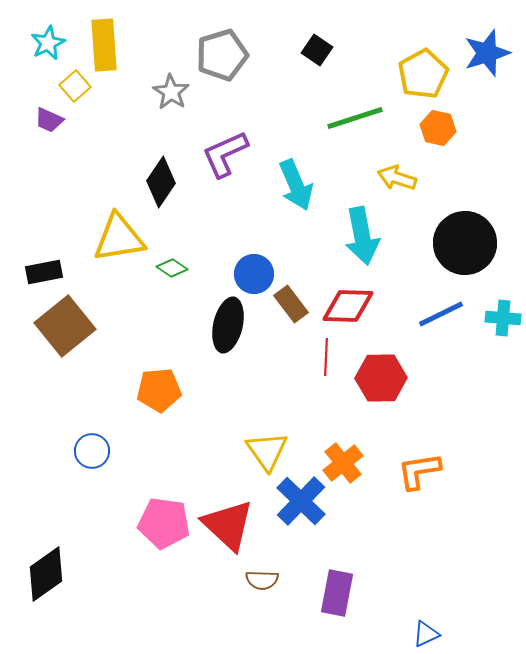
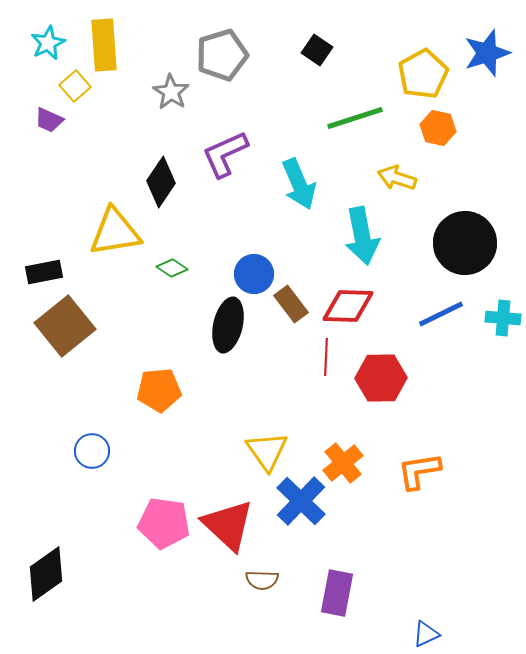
cyan arrow at (296, 185): moved 3 px right, 1 px up
yellow triangle at (119, 238): moved 4 px left, 6 px up
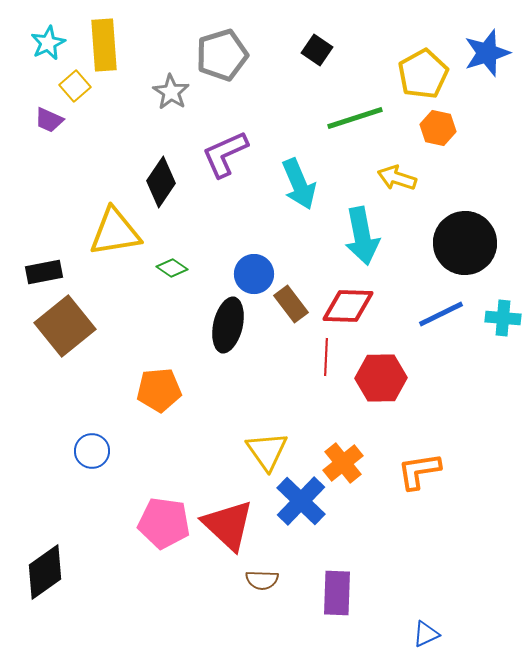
black diamond at (46, 574): moved 1 px left, 2 px up
purple rectangle at (337, 593): rotated 9 degrees counterclockwise
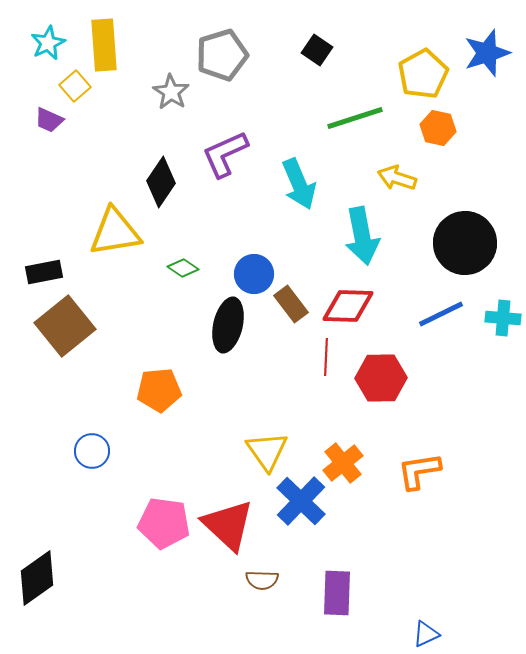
green diamond at (172, 268): moved 11 px right
black diamond at (45, 572): moved 8 px left, 6 px down
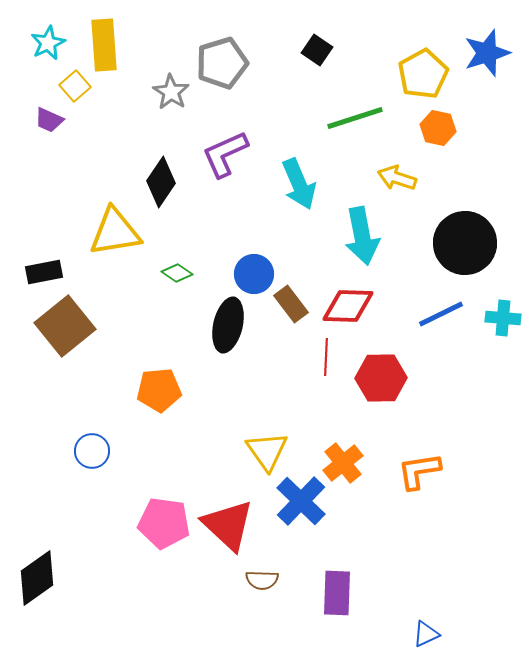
gray pentagon at (222, 55): moved 8 px down
green diamond at (183, 268): moved 6 px left, 5 px down
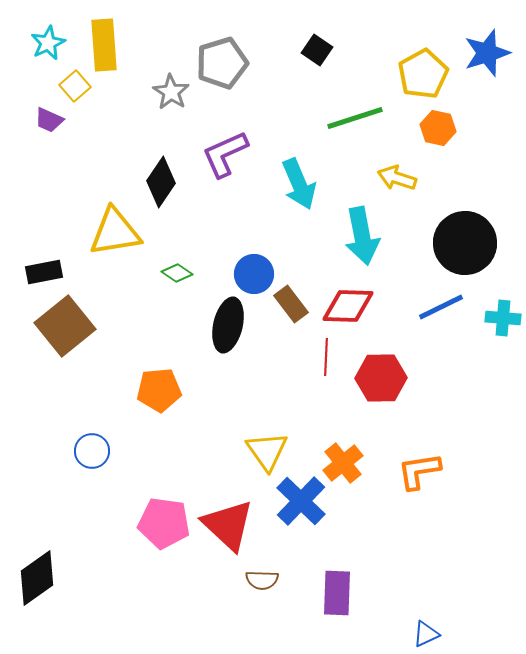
blue line at (441, 314): moved 7 px up
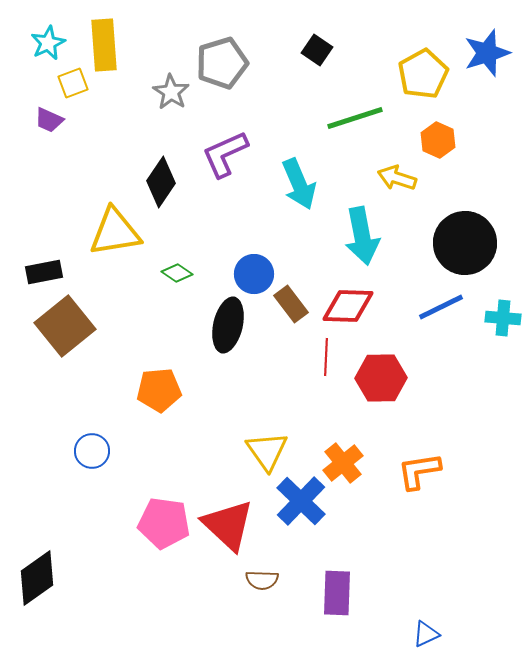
yellow square at (75, 86): moved 2 px left, 3 px up; rotated 20 degrees clockwise
orange hexagon at (438, 128): moved 12 px down; rotated 12 degrees clockwise
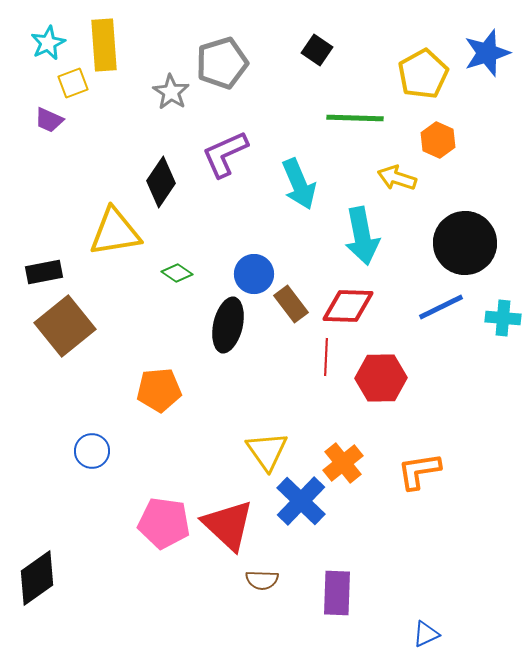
green line at (355, 118): rotated 20 degrees clockwise
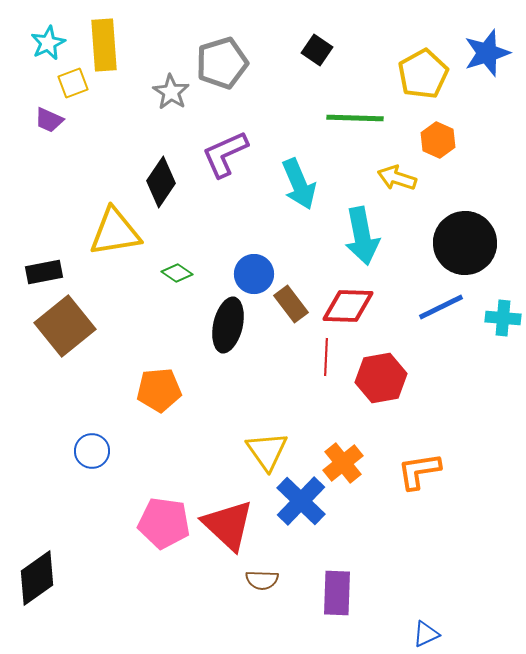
red hexagon at (381, 378): rotated 9 degrees counterclockwise
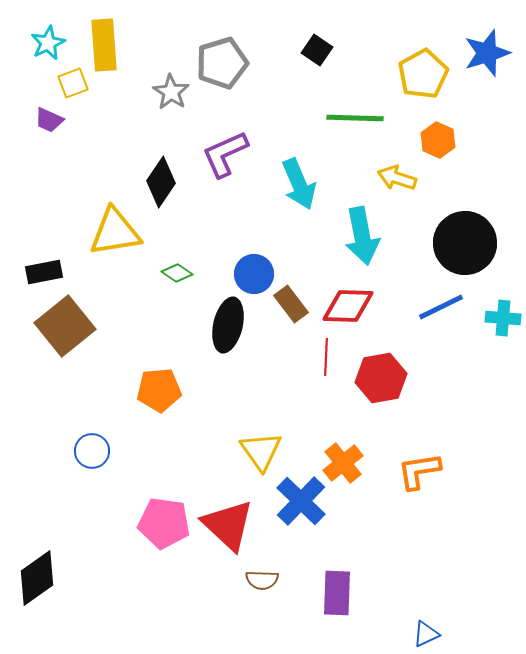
yellow triangle at (267, 451): moved 6 px left
